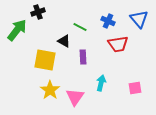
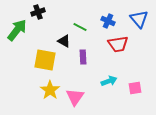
cyan arrow: moved 8 px right, 2 px up; rotated 56 degrees clockwise
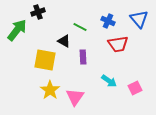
cyan arrow: rotated 56 degrees clockwise
pink square: rotated 16 degrees counterclockwise
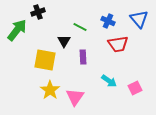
black triangle: rotated 32 degrees clockwise
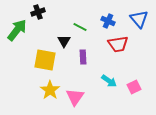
pink square: moved 1 px left, 1 px up
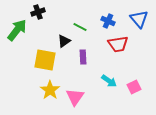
black triangle: rotated 24 degrees clockwise
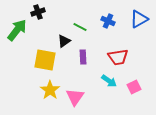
blue triangle: rotated 42 degrees clockwise
red trapezoid: moved 13 px down
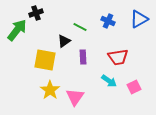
black cross: moved 2 px left, 1 px down
